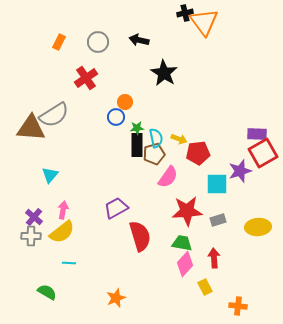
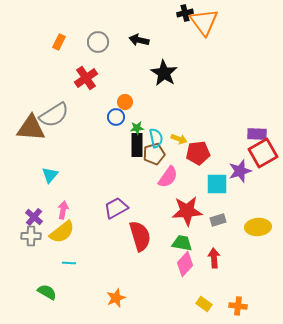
yellow rectangle: moved 1 px left, 17 px down; rotated 28 degrees counterclockwise
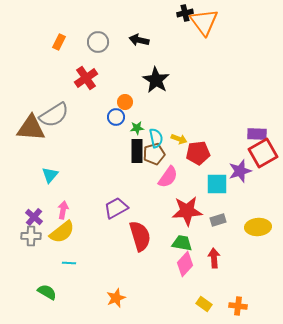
black star: moved 8 px left, 7 px down
black rectangle: moved 6 px down
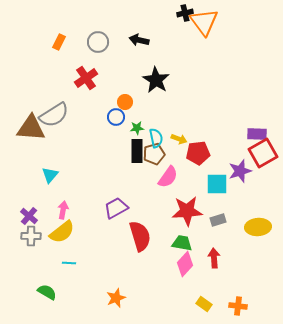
purple cross: moved 5 px left, 1 px up
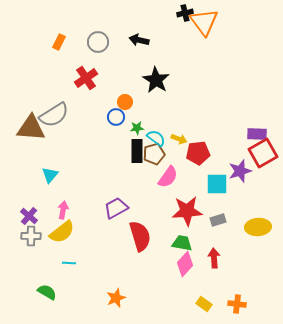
cyan semicircle: rotated 42 degrees counterclockwise
orange cross: moved 1 px left, 2 px up
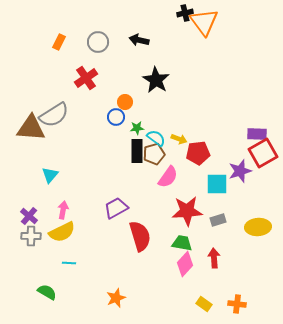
yellow semicircle: rotated 12 degrees clockwise
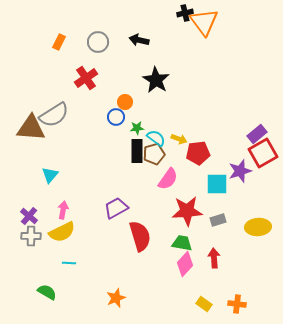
purple rectangle: rotated 42 degrees counterclockwise
pink semicircle: moved 2 px down
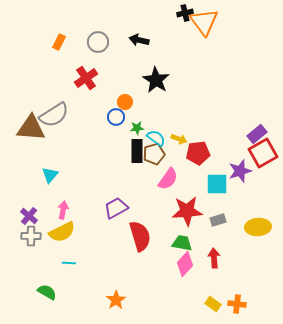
orange star: moved 2 px down; rotated 12 degrees counterclockwise
yellow rectangle: moved 9 px right
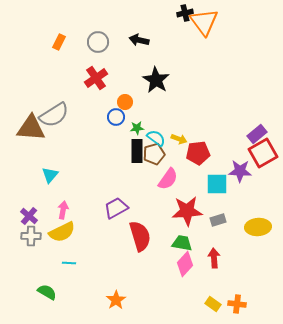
red cross: moved 10 px right
purple star: rotated 20 degrees clockwise
